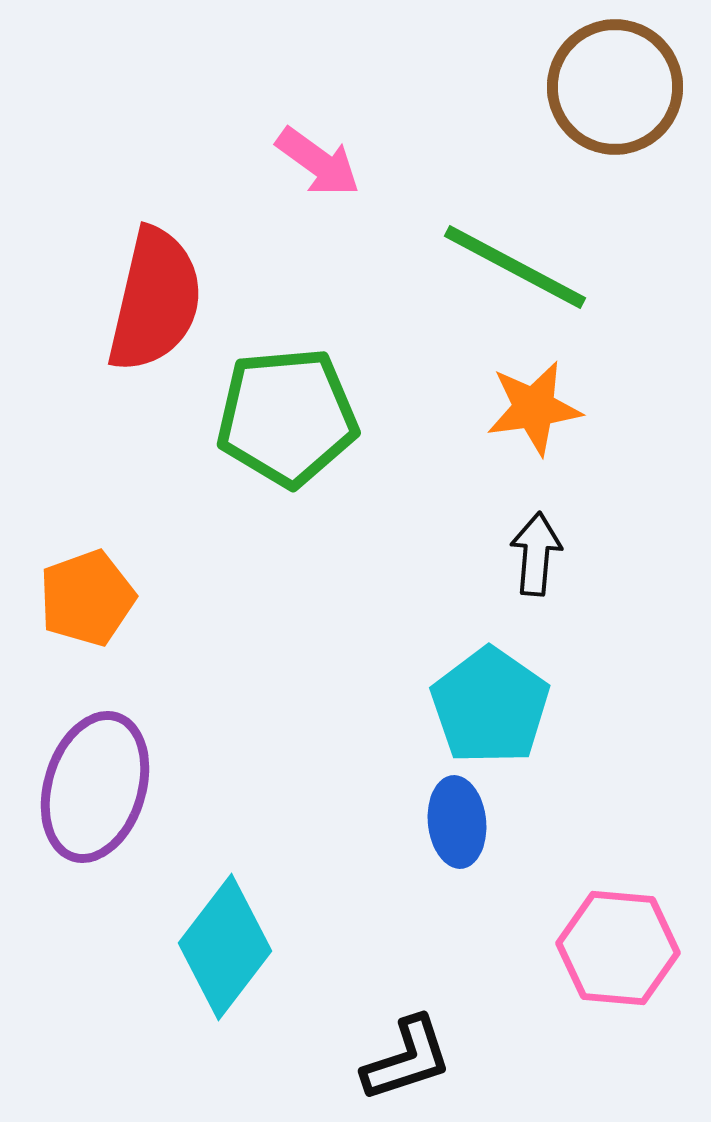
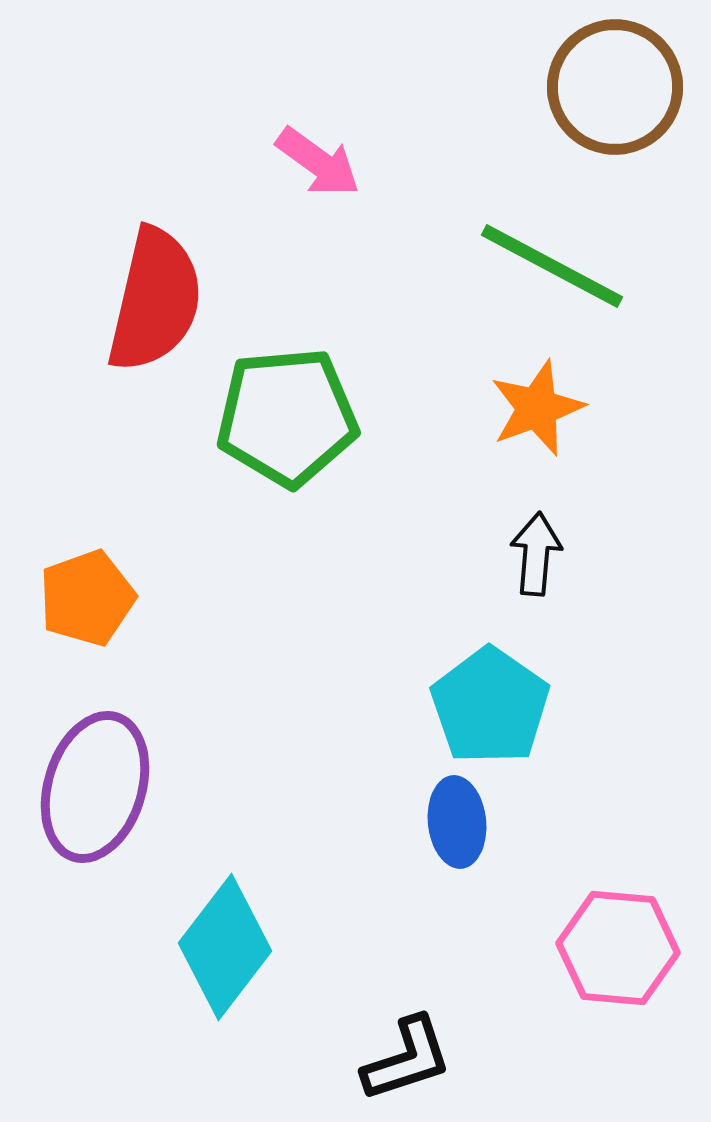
green line: moved 37 px right, 1 px up
orange star: moved 3 px right; rotated 12 degrees counterclockwise
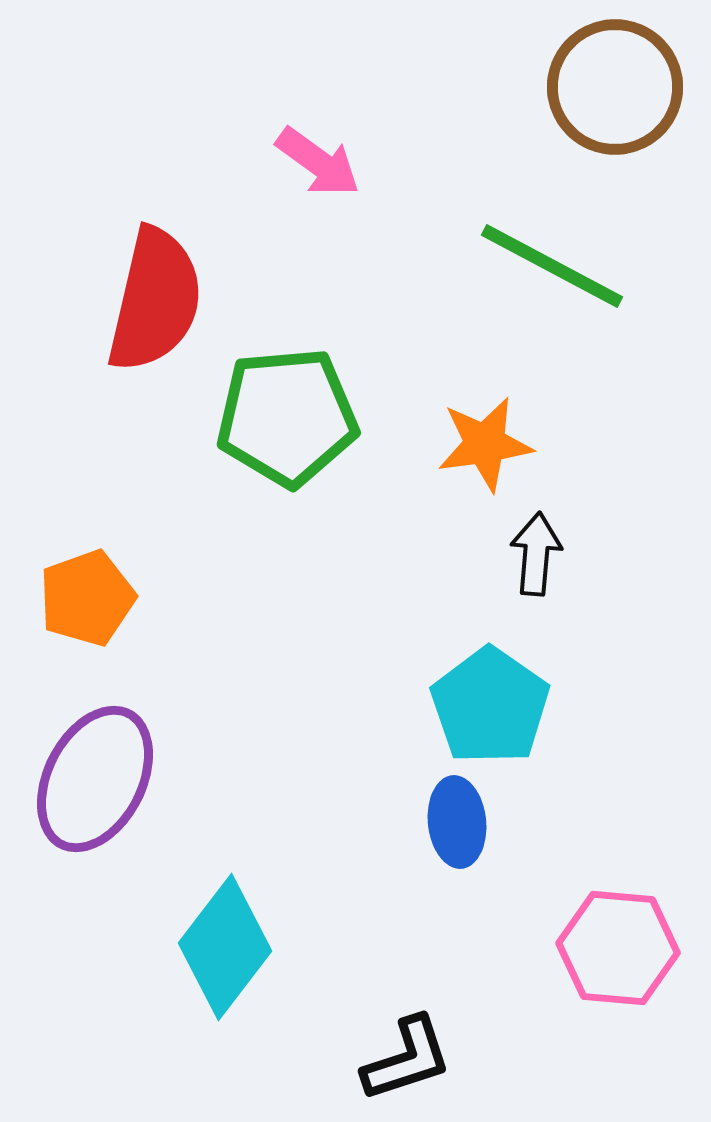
orange star: moved 52 px left, 36 px down; rotated 12 degrees clockwise
purple ellipse: moved 8 px up; rotated 10 degrees clockwise
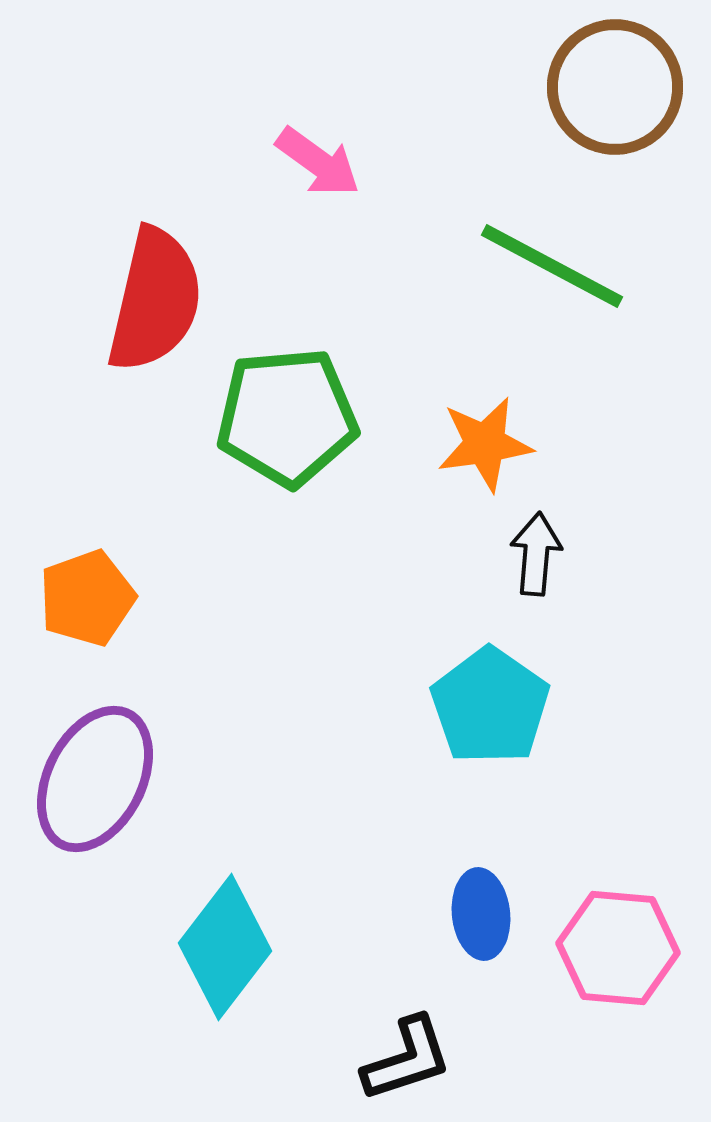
blue ellipse: moved 24 px right, 92 px down
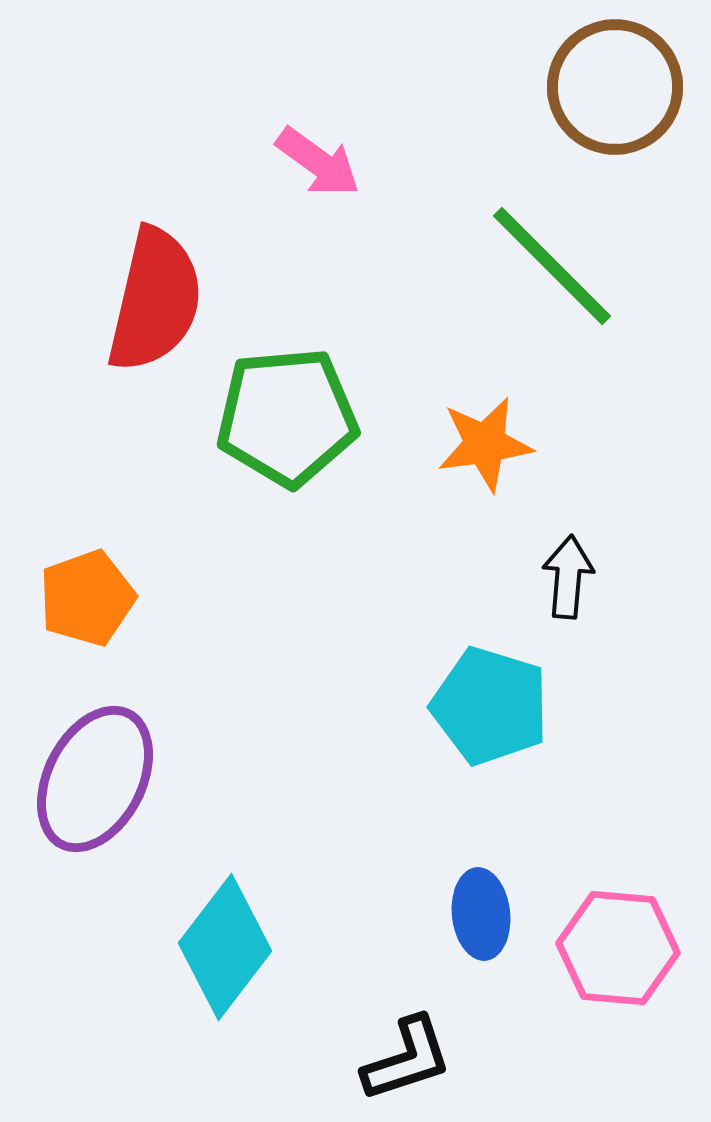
green line: rotated 17 degrees clockwise
black arrow: moved 32 px right, 23 px down
cyan pentagon: rotated 18 degrees counterclockwise
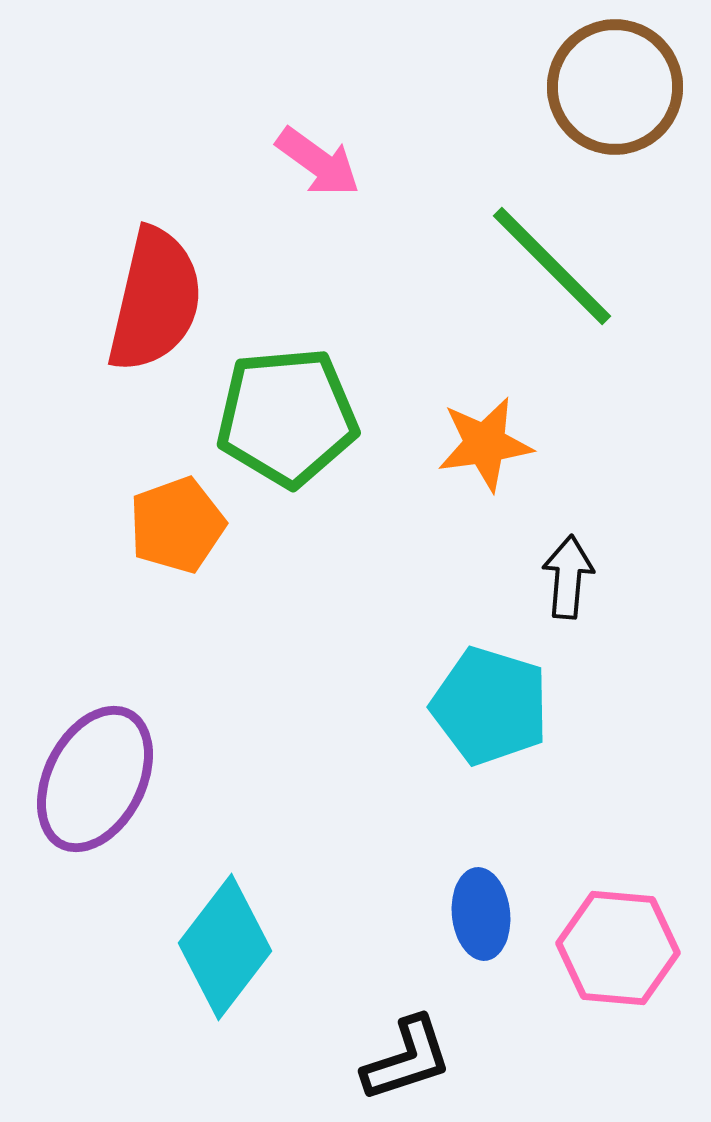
orange pentagon: moved 90 px right, 73 px up
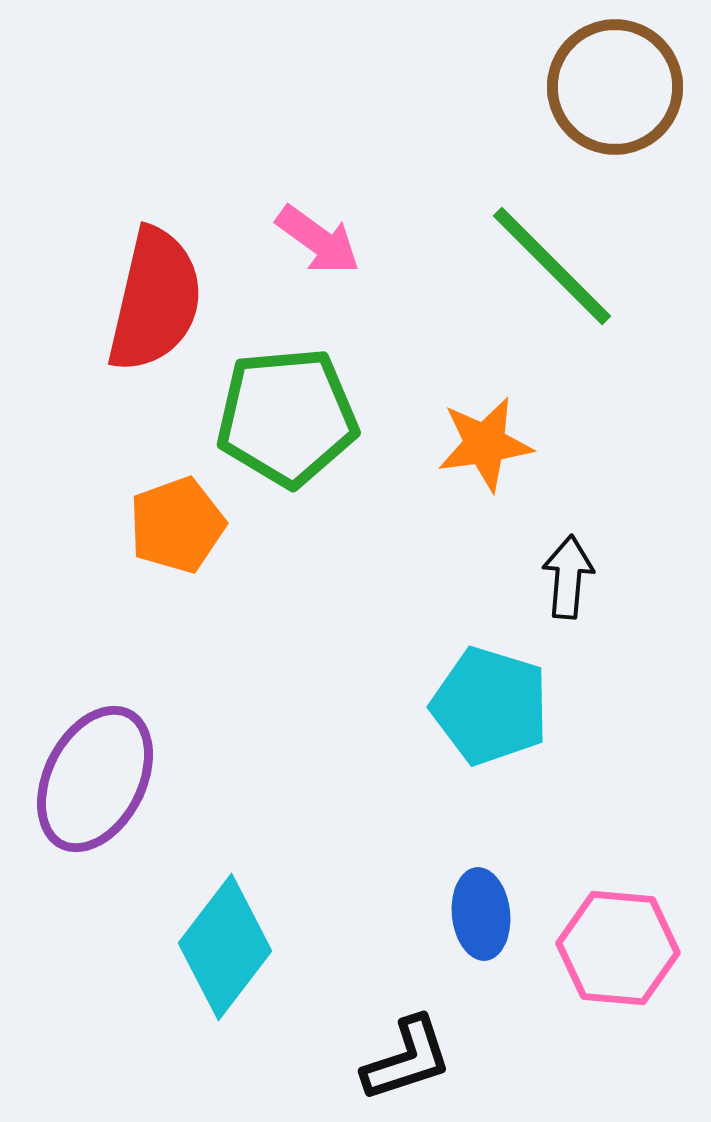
pink arrow: moved 78 px down
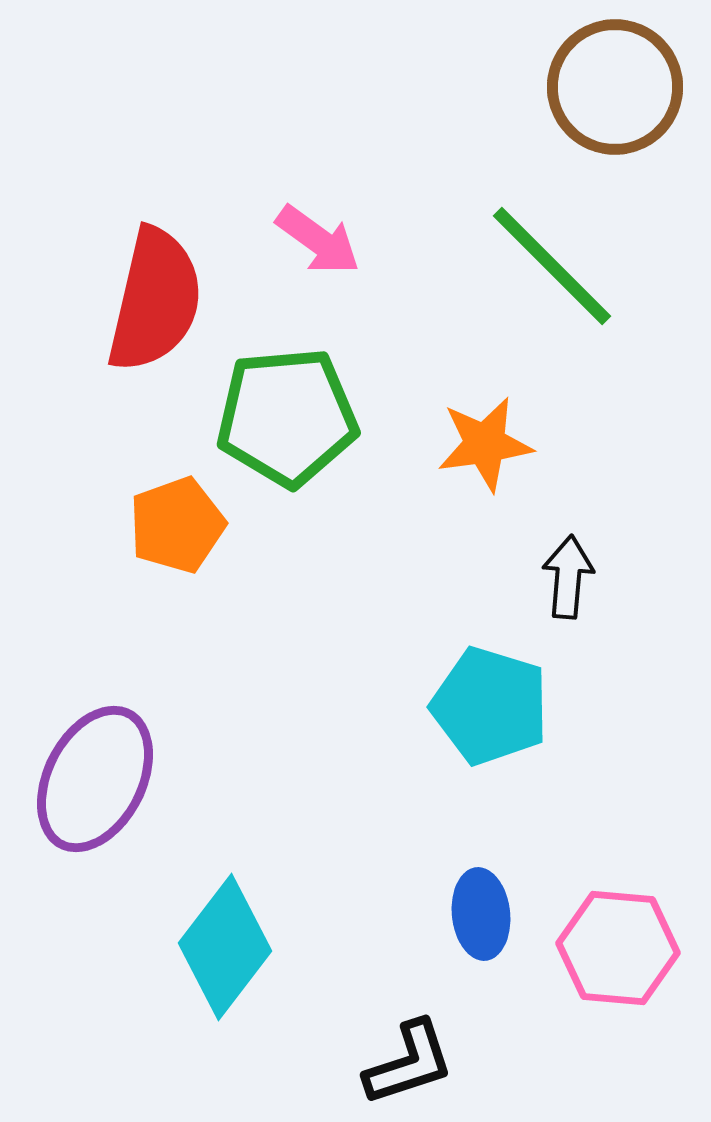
black L-shape: moved 2 px right, 4 px down
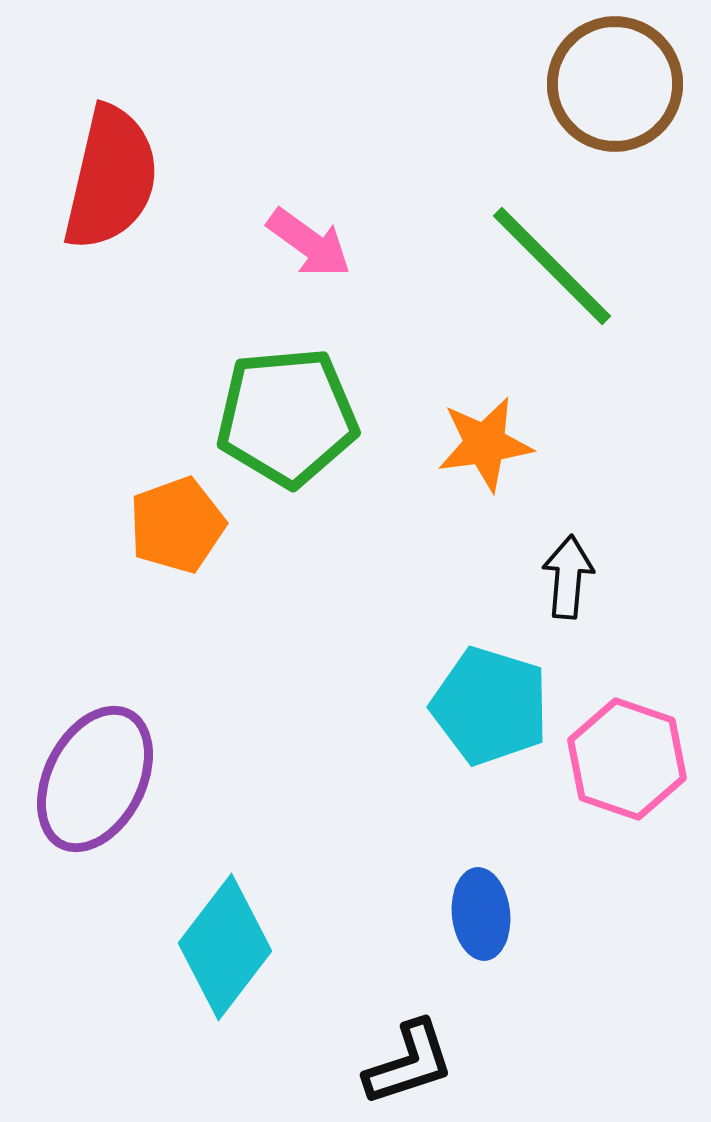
brown circle: moved 3 px up
pink arrow: moved 9 px left, 3 px down
red semicircle: moved 44 px left, 122 px up
pink hexagon: moved 9 px right, 189 px up; rotated 14 degrees clockwise
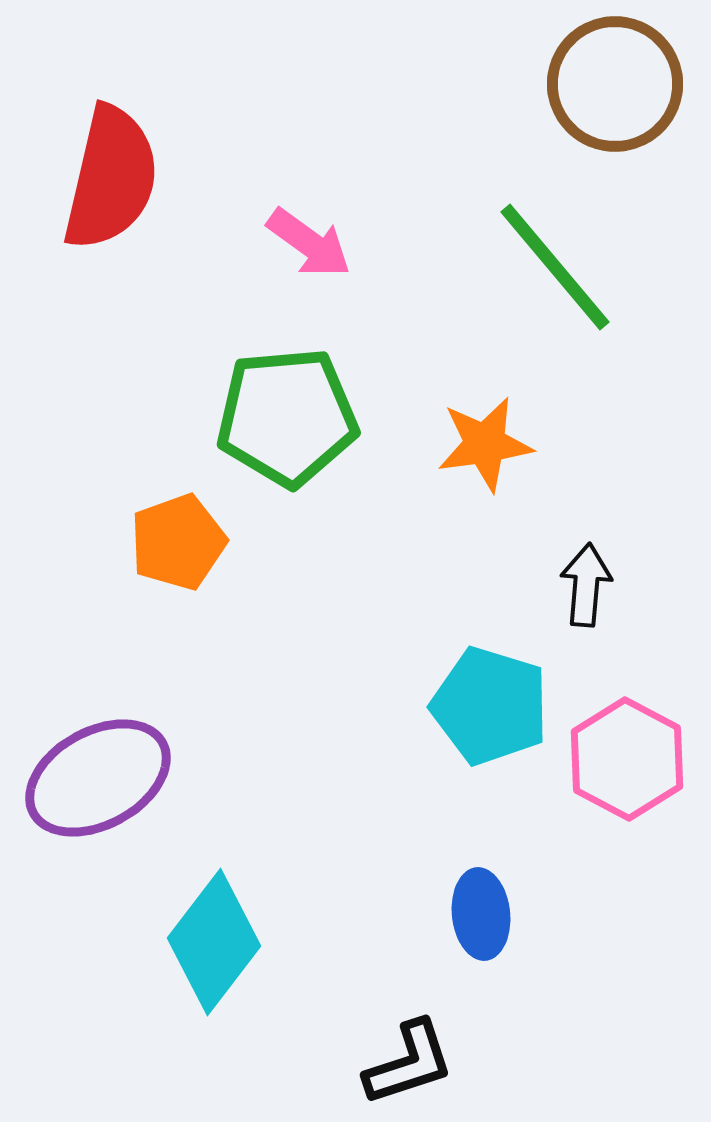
green line: moved 3 px right, 1 px down; rotated 5 degrees clockwise
orange pentagon: moved 1 px right, 17 px down
black arrow: moved 18 px right, 8 px down
pink hexagon: rotated 9 degrees clockwise
purple ellipse: moved 3 px right, 1 px up; rotated 34 degrees clockwise
cyan diamond: moved 11 px left, 5 px up
